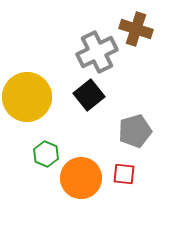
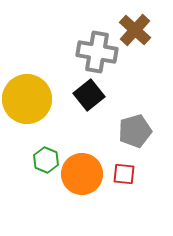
brown cross: moved 1 px left, 1 px down; rotated 24 degrees clockwise
gray cross: rotated 36 degrees clockwise
yellow circle: moved 2 px down
green hexagon: moved 6 px down
orange circle: moved 1 px right, 4 px up
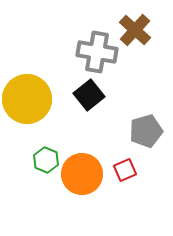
gray pentagon: moved 11 px right
red square: moved 1 px right, 4 px up; rotated 30 degrees counterclockwise
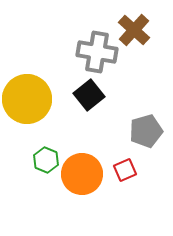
brown cross: moved 1 px left
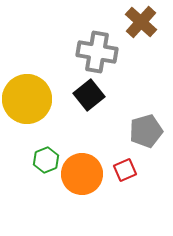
brown cross: moved 7 px right, 8 px up
green hexagon: rotated 15 degrees clockwise
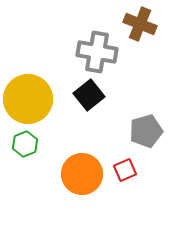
brown cross: moved 1 px left, 2 px down; rotated 20 degrees counterclockwise
yellow circle: moved 1 px right
green hexagon: moved 21 px left, 16 px up
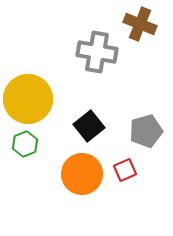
black square: moved 31 px down
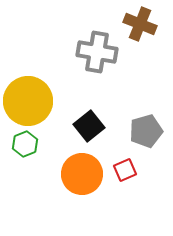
yellow circle: moved 2 px down
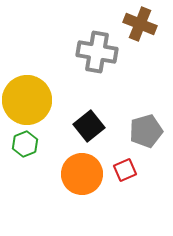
yellow circle: moved 1 px left, 1 px up
